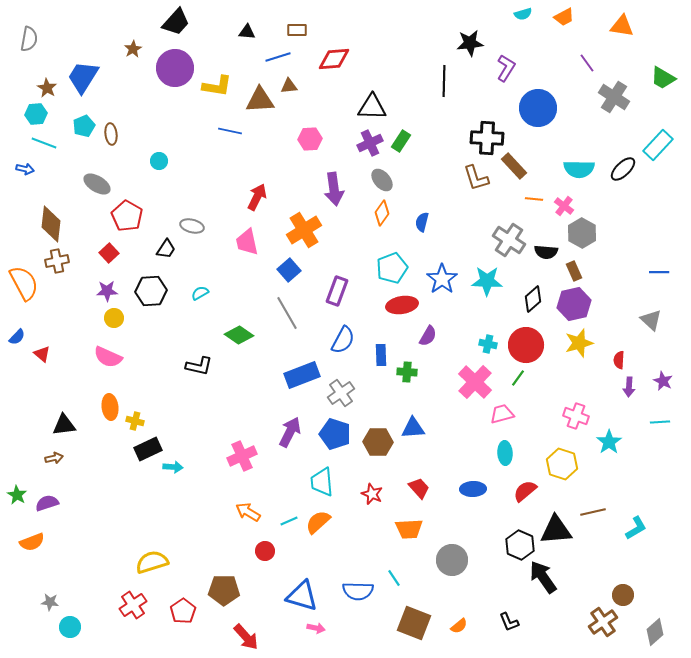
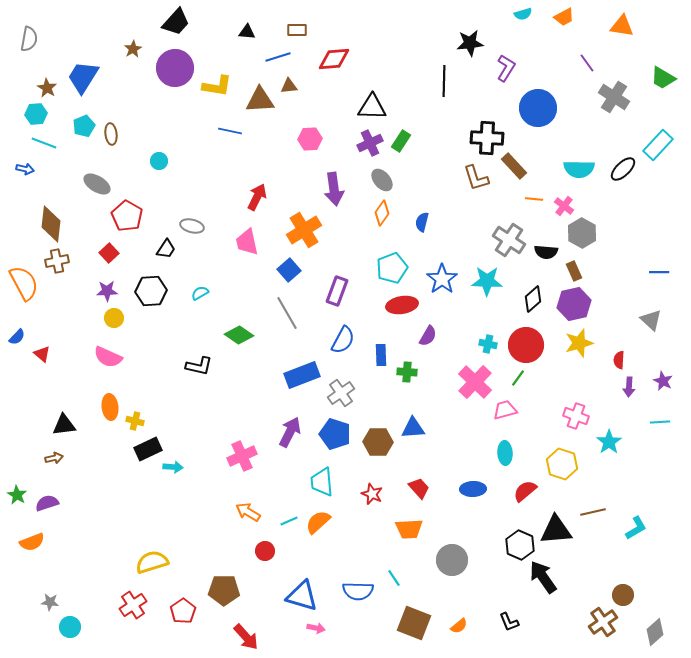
pink trapezoid at (502, 414): moved 3 px right, 4 px up
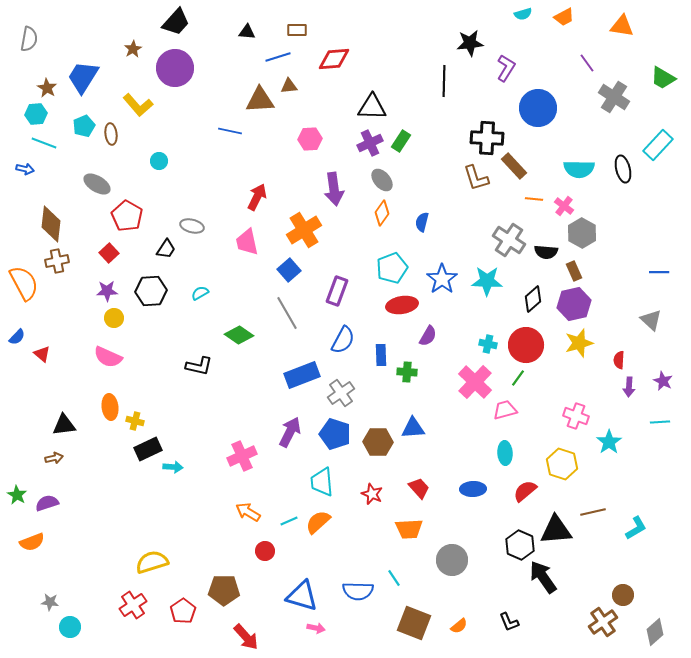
yellow L-shape at (217, 86): moved 79 px left, 19 px down; rotated 40 degrees clockwise
black ellipse at (623, 169): rotated 60 degrees counterclockwise
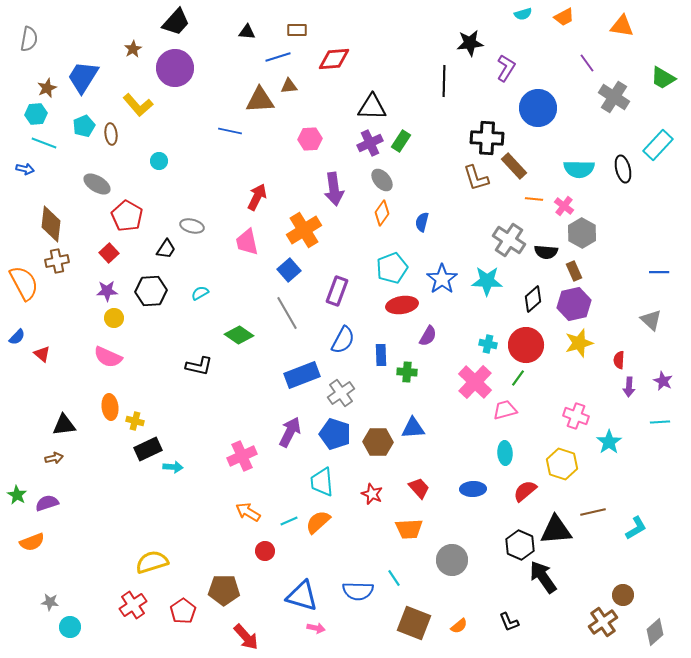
brown star at (47, 88): rotated 18 degrees clockwise
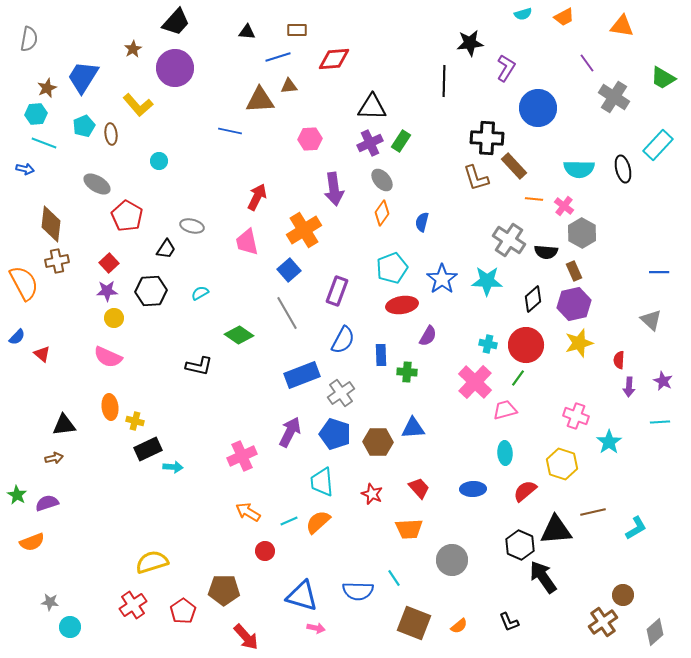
red square at (109, 253): moved 10 px down
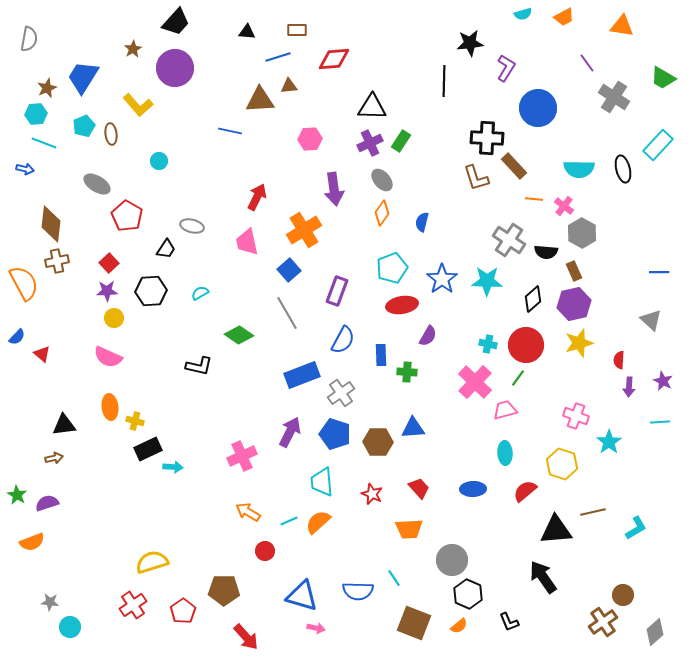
black hexagon at (520, 545): moved 52 px left, 49 px down
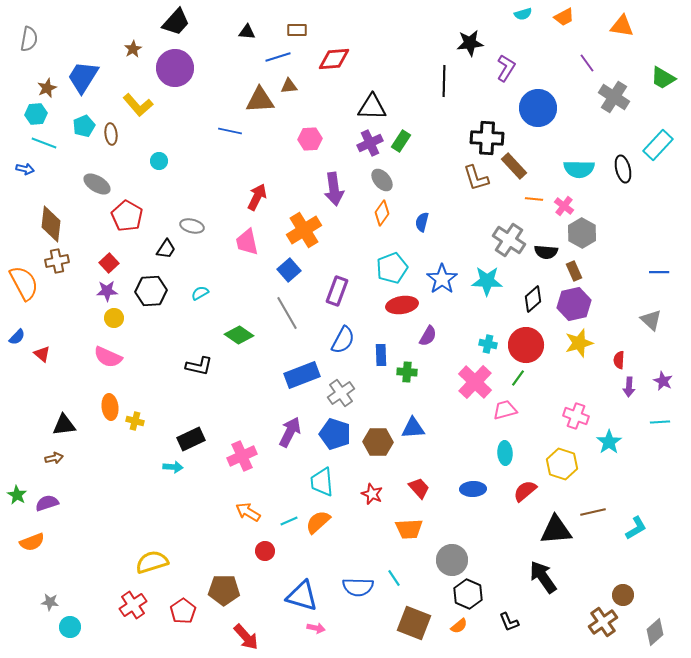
black rectangle at (148, 449): moved 43 px right, 10 px up
blue semicircle at (358, 591): moved 4 px up
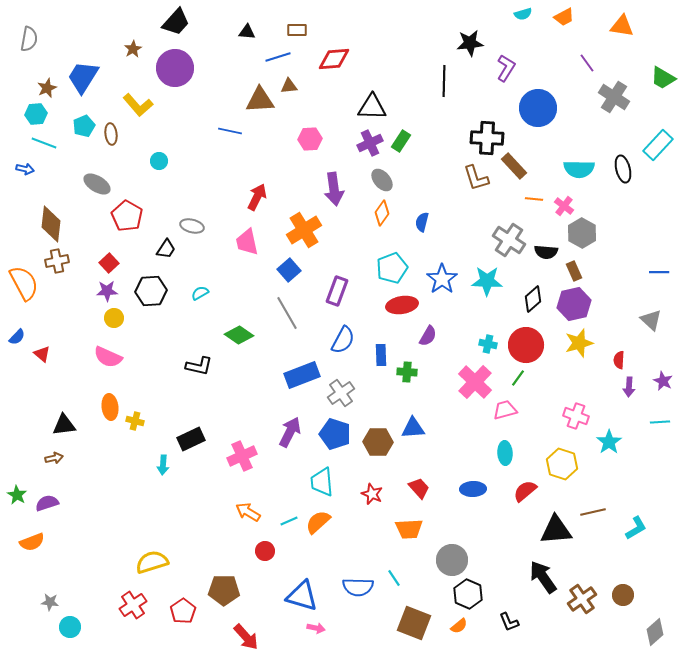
cyan arrow at (173, 467): moved 10 px left, 2 px up; rotated 90 degrees clockwise
brown cross at (603, 622): moved 21 px left, 23 px up
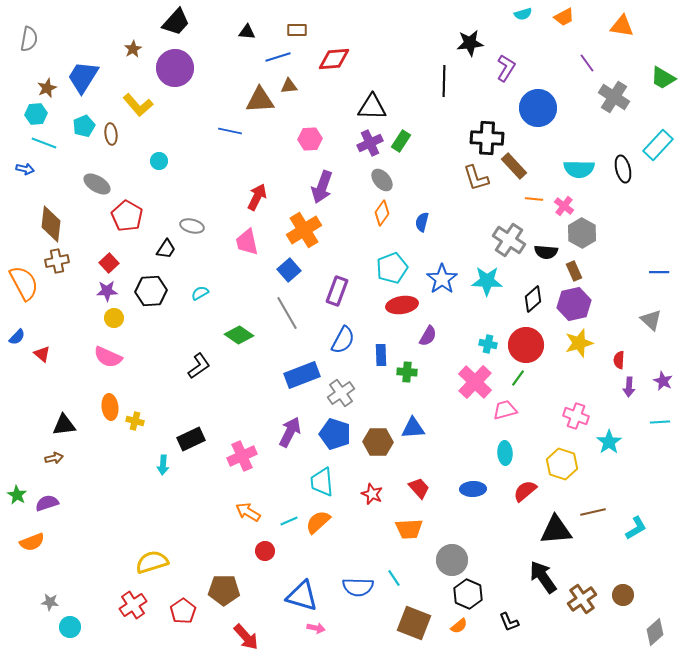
purple arrow at (334, 189): moved 12 px left, 2 px up; rotated 28 degrees clockwise
black L-shape at (199, 366): rotated 48 degrees counterclockwise
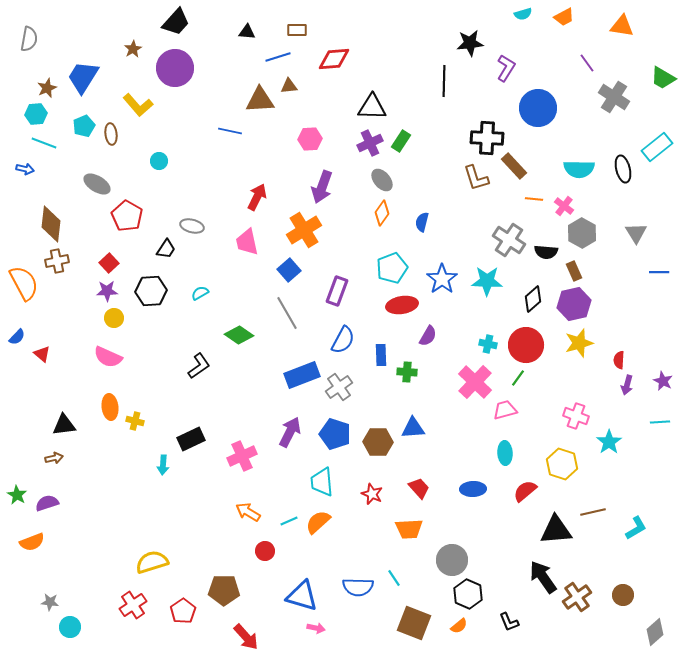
cyan rectangle at (658, 145): moved 1 px left, 2 px down; rotated 8 degrees clockwise
gray triangle at (651, 320): moved 15 px left, 87 px up; rotated 15 degrees clockwise
purple arrow at (629, 387): moved 2 px left, 2 px up; rotated 12 degrees clockwise
gray cross at (341, 393): moved 2 px left, 6 px up
brown cross at (582, 599): moved 5 px left, 2 px up
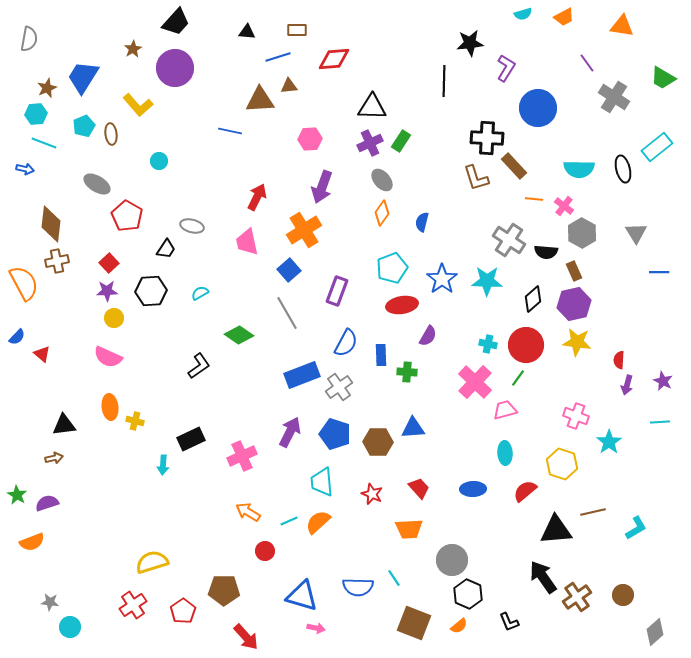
blue semicircle at (343, 340): moved 3 px right, 3 px down
yellow star at (579, 343): moved 2 px left, 1 px up; rotated 24 degrees clockwise
